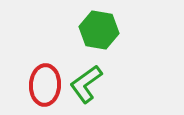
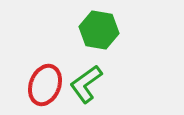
red ellipse: rotated 18 degrees clockwise
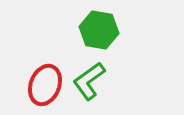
green L-shape: moved 3 px right, 3 px up
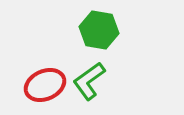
red ellipse: rotated 45 degrees clockwise
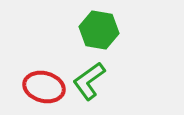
red ellipse: moved 1 px left, 2 px down; rotated 39 degrees clockwise
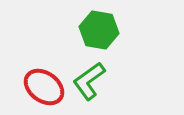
red ellipse: rotated 21 degrees clockwise
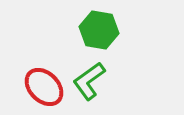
red ellipse: rotated 9 degrees clockwise
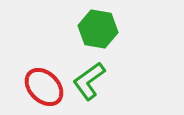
green hexagon: moved 1 px left, 1 px up
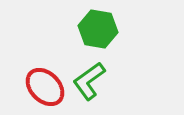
red ellipse: moved 1 px right
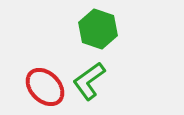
green hexagon: rotated 9 degrees clockwise
